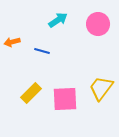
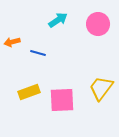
blue line: moved 4 px left, 2 px down
yellow rectangle: moved 2 px left, 1 px up; rotated 25 degrees clockwise
pink square: moved 3 px left, 1 px down
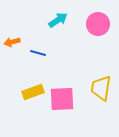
yellow trapezoid: rotated 28 degrees counterclockwise
yellow rectangle: moved 4 px right
pink square: moved 1 px up
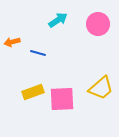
yellow trapezoid: rotated 140 degrees counterclockwise
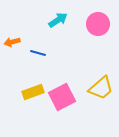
pink square: moved 2 px up; rotated 24 degrees counterclockwise
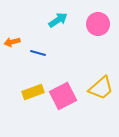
pink square: moved 1 px right, 1 px up
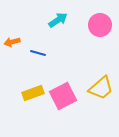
pink circle: moved 2 px right, 1 px down
yellow rectangle: moved 1 px down
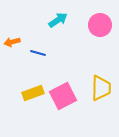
yellow trapezoid: rotated 48 degrees counterclockwise
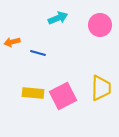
cyan arrow: moved 2 px up; rotated 12 degrees clockwise
yellow rectangle: rotated 25 degrees clockwise
